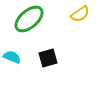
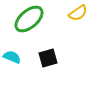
yellow semicircle: moved 2 px left, 1 px up
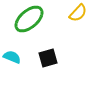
yellow semicircle: rotated 12 degrees counterclockwise
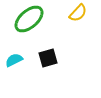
cyan semicircle: moved 2 px right, 3 px down; rotated 48 degrees counterclockwise
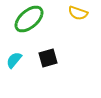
yellow semicircle: rotated 66 degrees clockwise
cyan semicircle: rotated 24 degrees counterclockwise
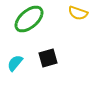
cyan semicircle: moved 1 px right, 3 px down
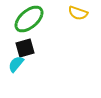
black square: moved 23 px left, 10 px up
cyan semicircle: moved 1 px right, 1 px down
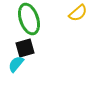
yellow semicircle: rotated 60 degrees counterclockwise
green ellipse: rotated 68 degrees counterclockwise
